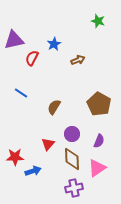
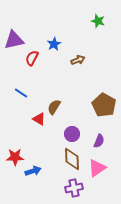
brown pentagon: moved 5 px right, 1 px down
red triangle: moved 9 px left, 25 px up; rotated 40 degrees counterclockwise
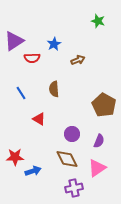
purple triangle: moved 1 px down; rotated 20 degrees counterclockwise
red semicircle: rotated 119 degrees counterclockwise
blue line: rotated 24 degrees clockwise
brown semicircle: moved 18 px up; rotated 35 degrees counterclockwise
brown diamond: moved 5 px left; rotated 25 degrees counterclockwise
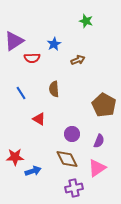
green star: moved 12 px left
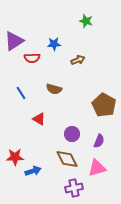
blue star: rotated 24 degrees clockwise
brown semicircle: rotated 70 degrees counterclockwise
pink triangle: rotated 18 degrees clockwise
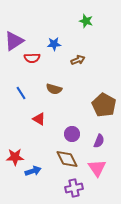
pink triangle: rotated 48 degrees counterclockwise
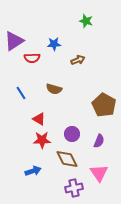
red star: moved 27 px right, 17 px up
pink triangle: moved 2 px right, 5 px down
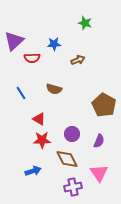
green star: moved 1 px left, 2 px down
purple triangle: rotated 10 degrees counterclockwise
purple cross: moved 1 px left, 1 px up
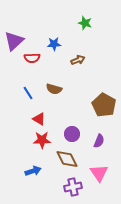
blue line: moved 7 px right
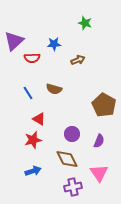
red star: moved 9 px left; rotated 12 degrees counterclockwise
